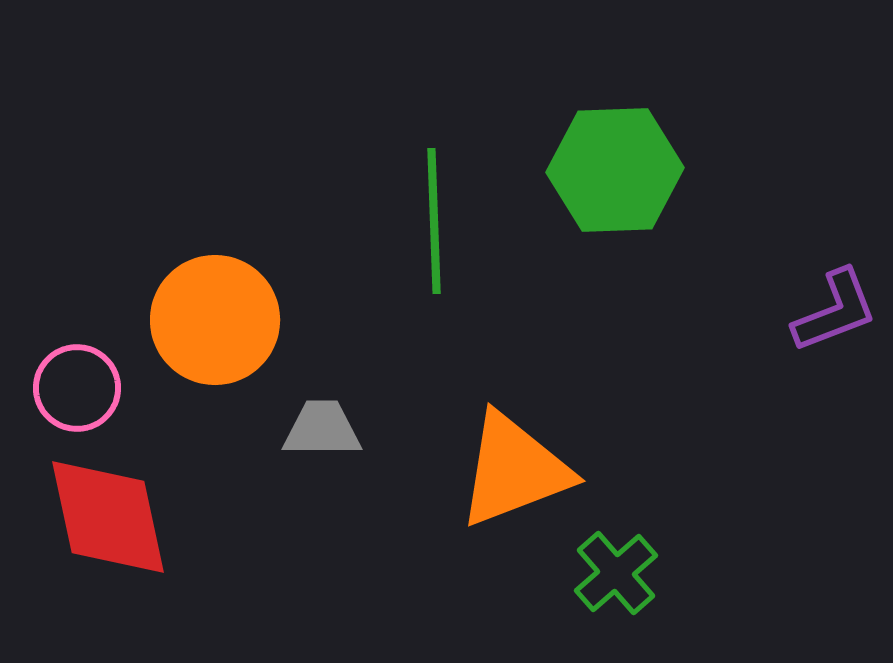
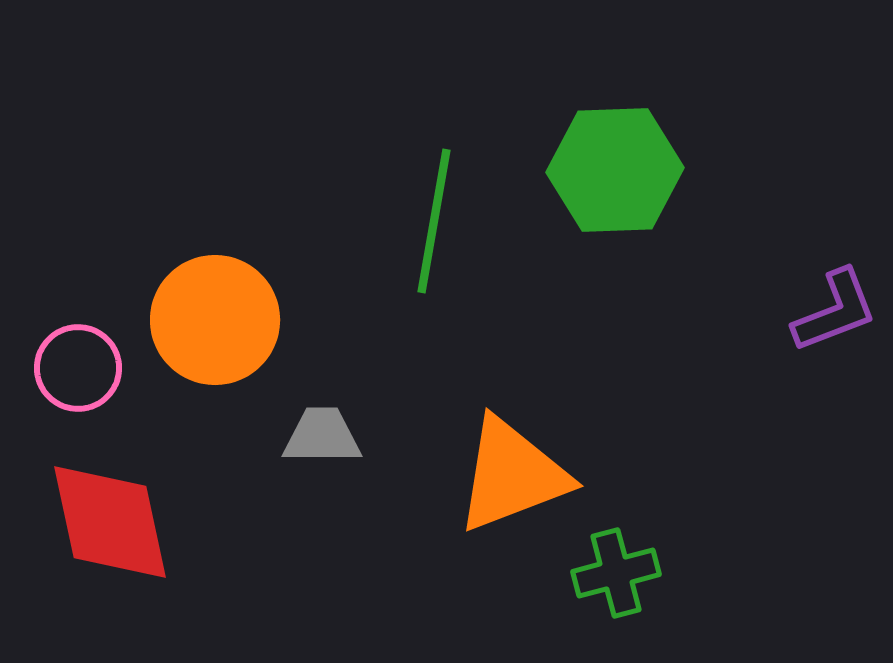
green line: rotated 12 degrees clockwise
pink circle: moved 1 px right, 20 px up
gray trapezoid: moved 7 px down
orange triangle: moved 2 px left, 5 px down
red diamond: moved 2 px right, 5 px down
green cross: rotated 26 degrees clockwise
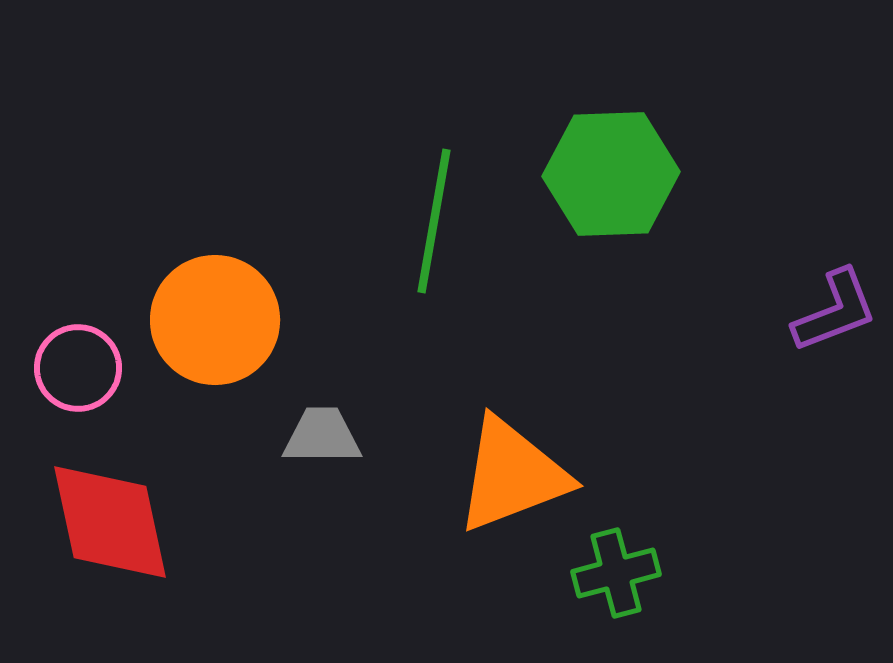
green hexagon: moved 4 px left, 4 px down
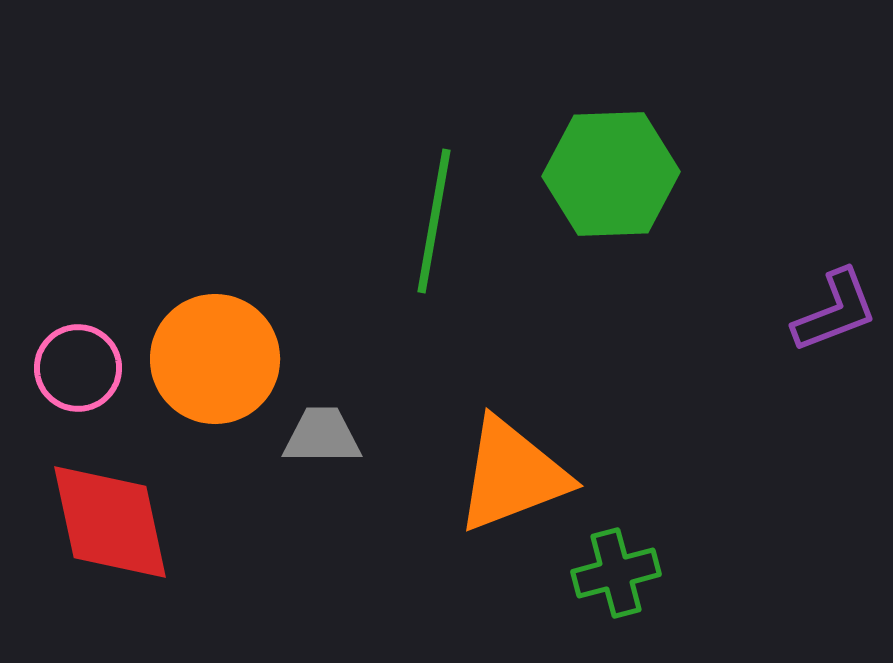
orange circle: moved 39 px down
